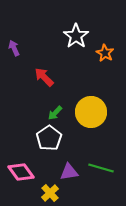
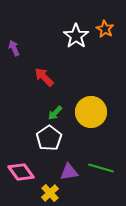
orange star: moved 24 px up
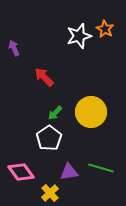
white star: moved 3 px right; rotated 20 degrees clockwise
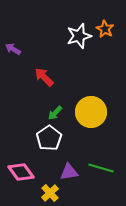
purple arrow: moved 1 px left, 1 px down; rotated 35 degrees counterclockwise
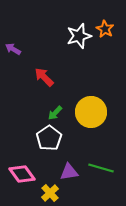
pink diamond: moved 1 px right, 2 px down
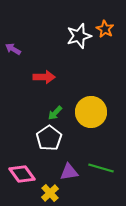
red arrow: rotated 135 degrees clockwise
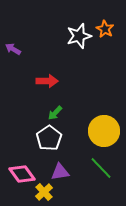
red arrow: moved 3 px right, 4 px down
yellow circle: moved 13 px right, 19 px down
green line: rotated 30 degrees clockwise
purple triangle: moved 9 px left
yellow cross: moved 6 px left, 1 px up
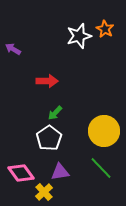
pink diamond: moved 1 px left, 1 px up
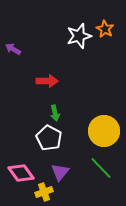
green arrow: rotated 56 degrees counterclockwise
white pentagon: rotated 10 degrees counterclockwise
purple triangle: rotated 42 degrees counterclockwise
yellow cross: rotated 24 degrees clockwise
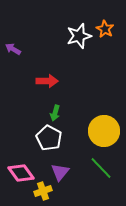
green arrow: rotated 28 degrees clockwise
yellow cross: moved 1 px left, 1 px up
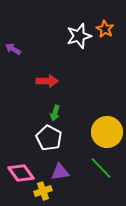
yellow circle: moved 3 px right, 1 px down
purple triangle: rotated 42 degrees clockwise
